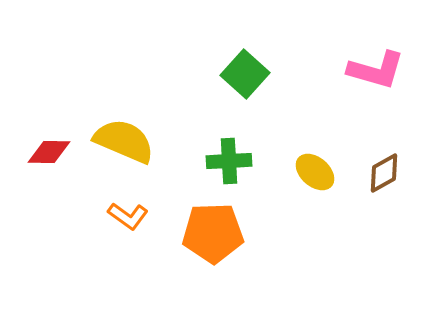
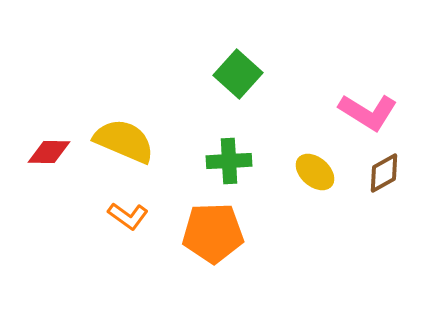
pink L-shape: moved 8 px left, 42 px down; rotated 16 degrees clockwise
green square: moved 7 px left
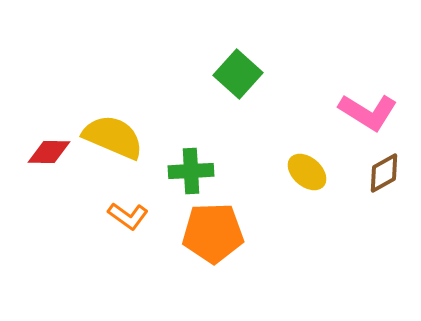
yellow semicircle: moved 11 px left, 4 px up
green cross: moved 38 px left, 10 px down
yellow ellipse: moved 8 px left
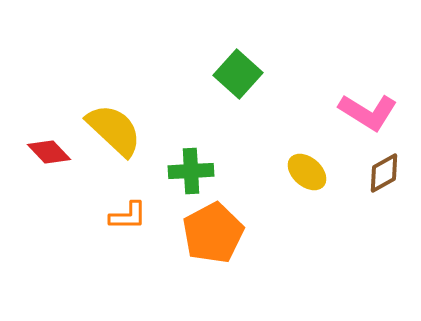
yellow semicircle: moved 1 px right, 7 px up; rotated 20 degrees clockwise
red diamond: rotated 45 degrees clockwise
orange L-shape: rotated 36 degrees counterclockwise
orange pentagon: rotated 26 degrees counterclockwise
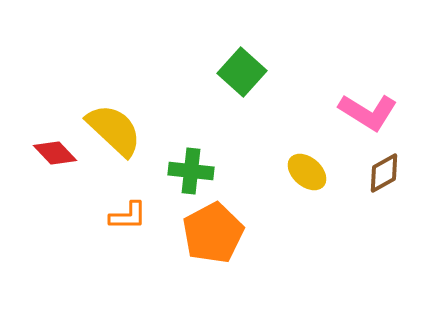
green square: moved 4 px right, 2 px up
red diamond: moved 6 px right, 1 px down
green cross: rotated 9 degrees clockwise
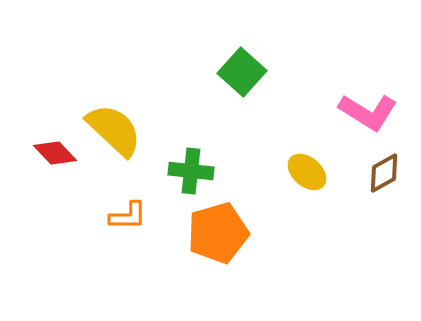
orange pentagon: moved 5 px right; rotated 12 degrees clockwise
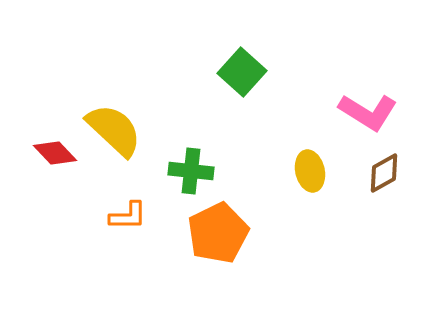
yellow ellipse: moved 3 px right, 1 px up; rotated 36 degrees clockwise
orange pentagon: rotated 10 degrees counterclockwise
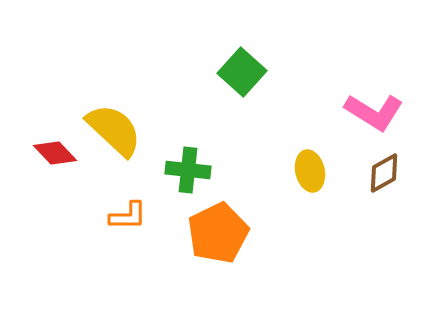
pink L-shape: moved 6 px right
green cross: moved 3 px left, 1 px up
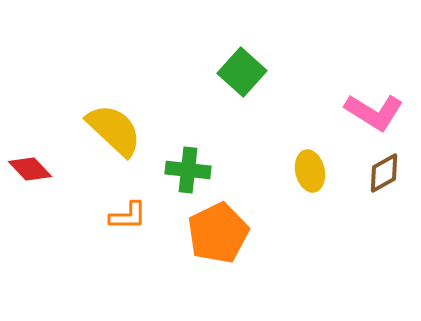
red diamond: moved 25 px left, 16 px down
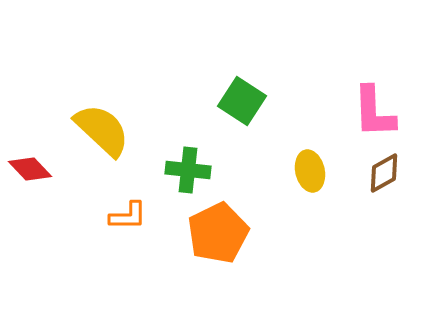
green square: moved 29 px down; rotated 9 degrees counterclockwise
pink L-shape: rotated 56 degrees clockwise
yellow semicircle: moved 12 px left
